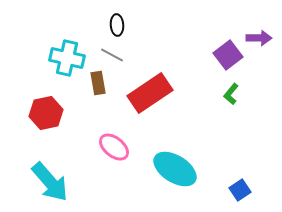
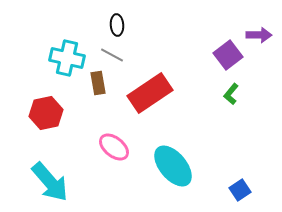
purple arrow: moved 3 px up
cyan ellipse: moved 2 px left, 3 px up; rotated 18 degrees clockwise
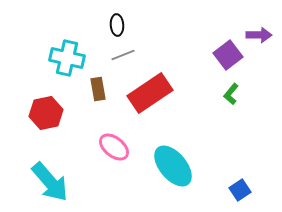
gray line: moved 11 px right; rotated 50 degrees counterclockwise
brown rectangle: moved 6 px down
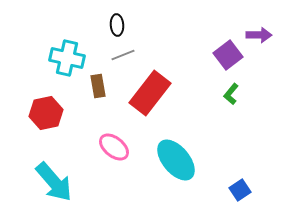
brown rectangle: moved 3 px up
red rectangle: rotated 18 degrees counterclockwise
cyan ellipse: moved 3 px right, 6 px up
cyan arrow: moved 4 px right
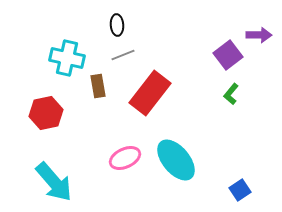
pink ellipse: moved 11 px right, 11 px down; rotated 64 degrees counterclockwise
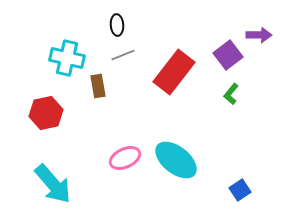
red rectangle: moved 24 px right, 21 px up
cyan ellipse: rotated 12 degrees counterclockwise
cyan arrow: moved 1 px left, 2 px down
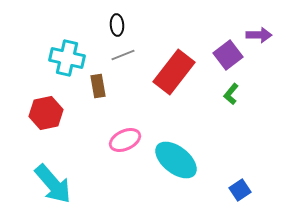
pink ellipse: moved 18 px up
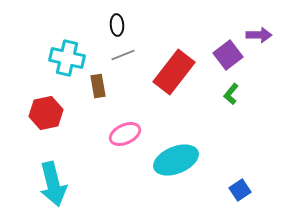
pink ellipse: moved 6 px up
cyan ellipse: rotated 60 degrees counterclockwise
cyan arrow: rotated 27 degrees clockwise
